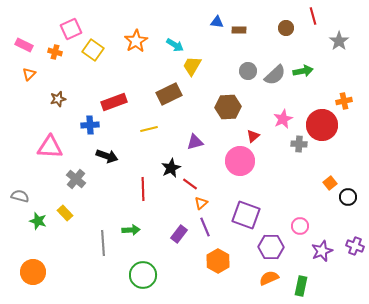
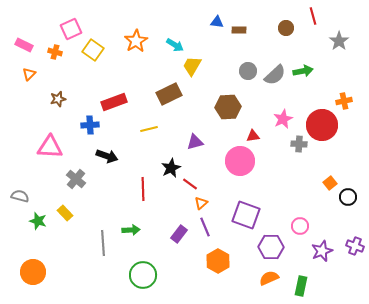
red triangle at (253, 136): rotated 32 degrees clockwise
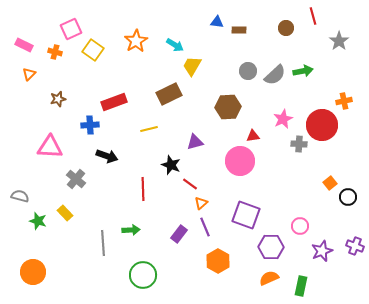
black star at (171, 168): moved 3 px up; rotated 24 degrees counterclockwise
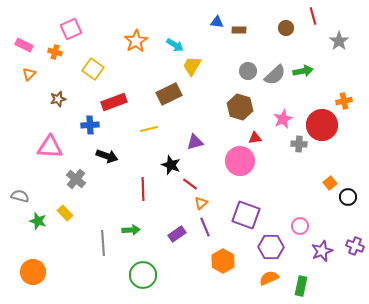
yellow square at (93, 50): moved 19 px down
brown hexagon at (228, 107): moved 12 px right; rotated 20 degrees clockwise
red triangle at (253, 136): moved 2 px right, 2 px down
purple rectangle at (179, 234): moved 2 px left; rotated 18 degrees clockwise
orange hexagon at (218, 261): moved 5 px right
